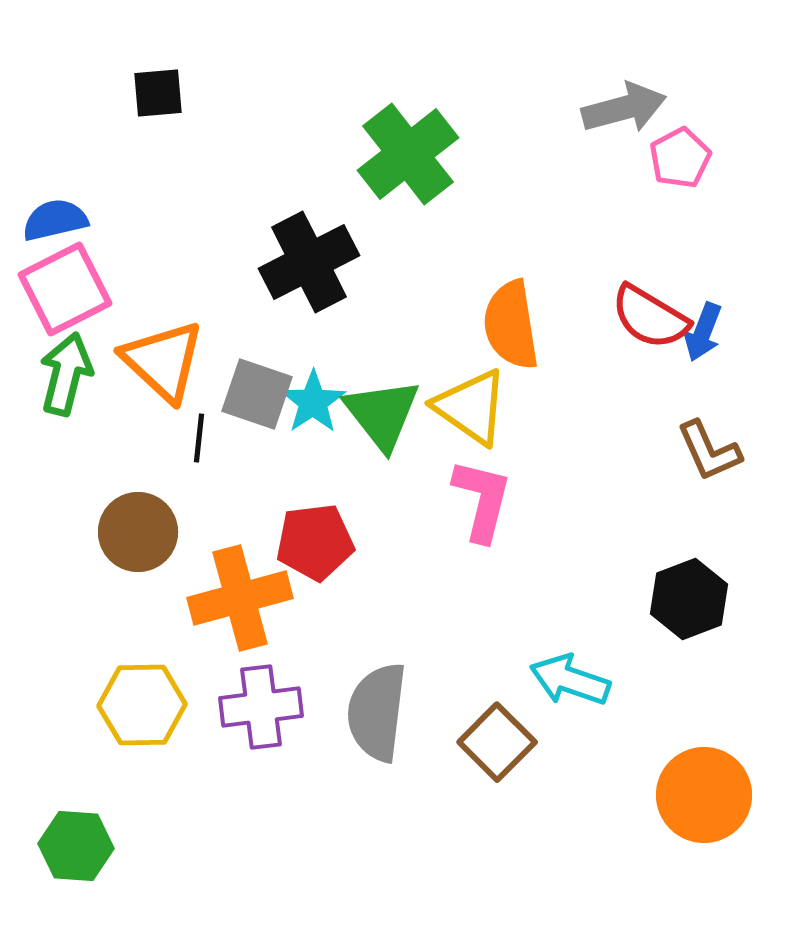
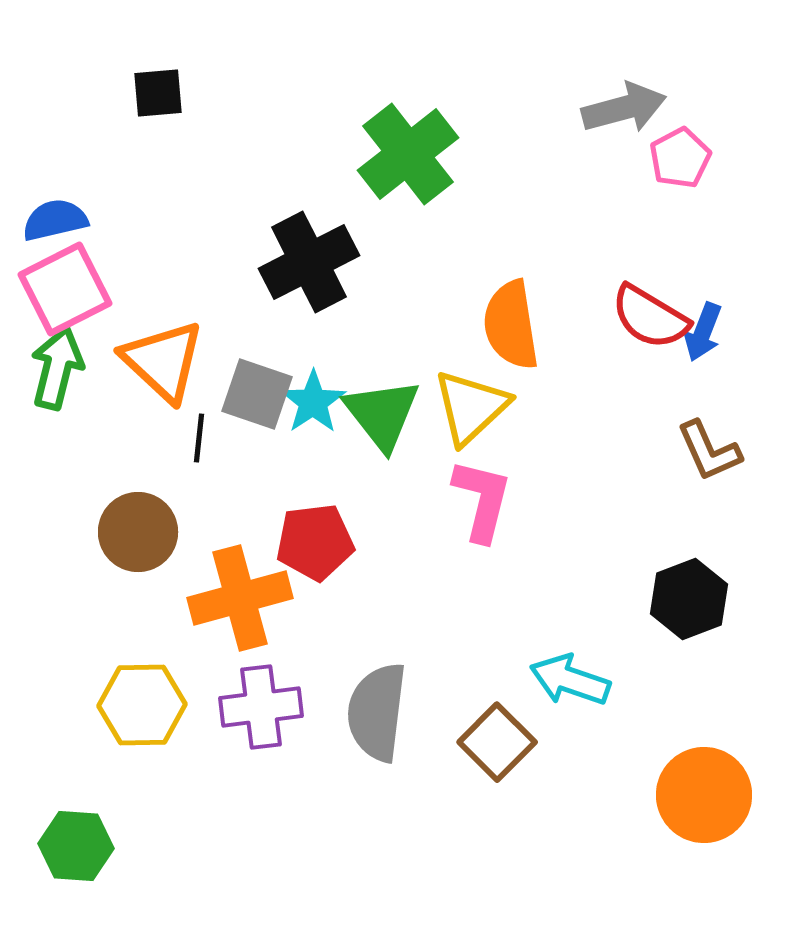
green arrow: moved 9 px left, 6 px up
yellow triangle: rotated 42 degrees clockwise
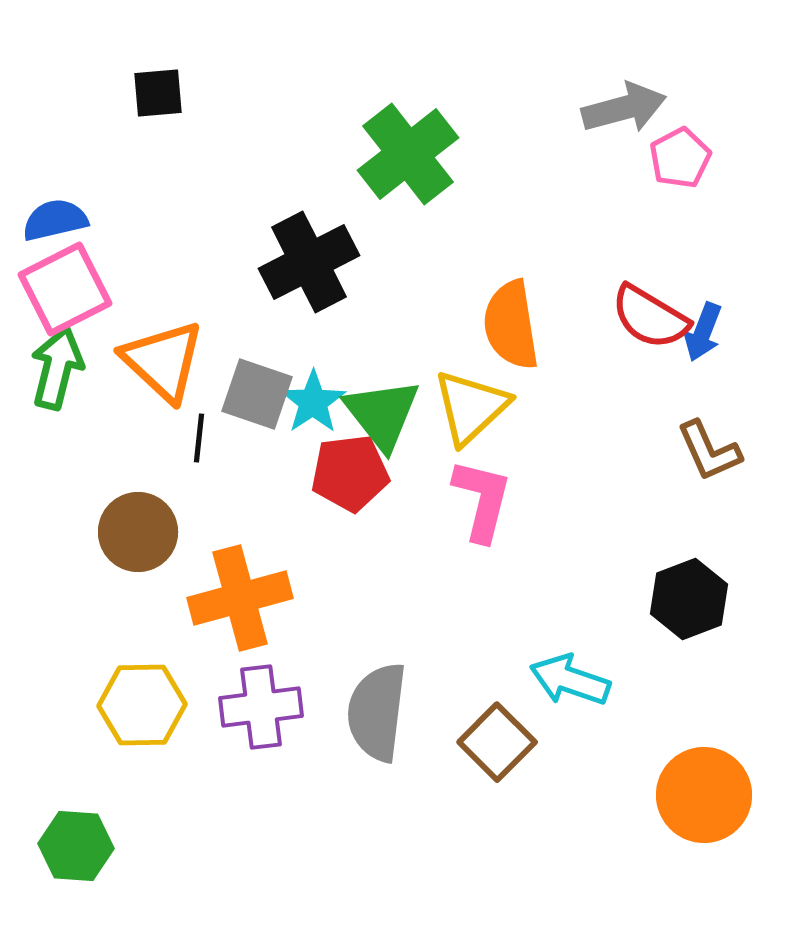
red pentagon: moved 35 px right, 69 px up
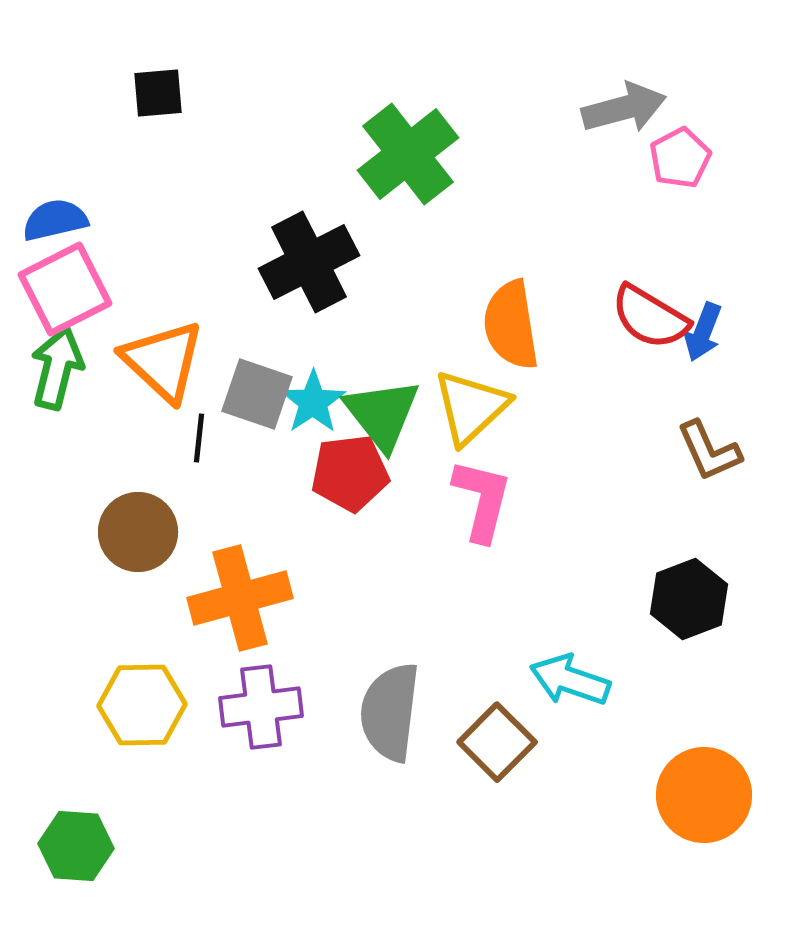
gray semicircle: moved 13 px right
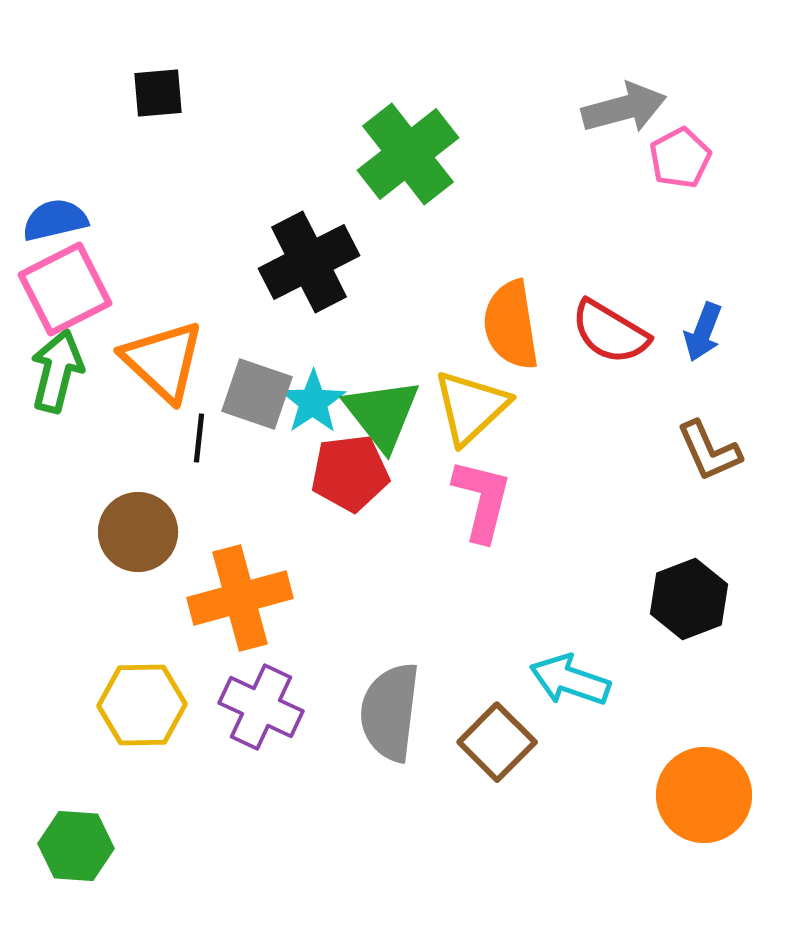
red semicircle: moved 40 px left, 15 px down
green arrow: moved 3 px down
purple cross: rotated 32 degrees clockwise
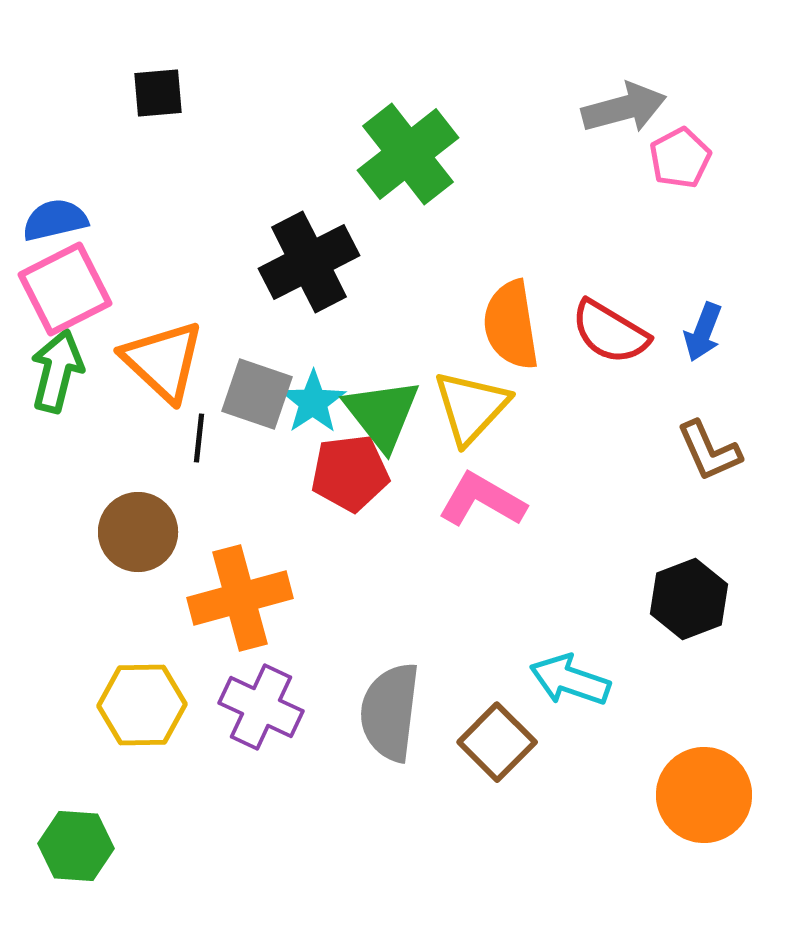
yellow triangle: rotated 4 degrees counterclockwise
pink L-shape: rotated 74 degrees counterclockwise
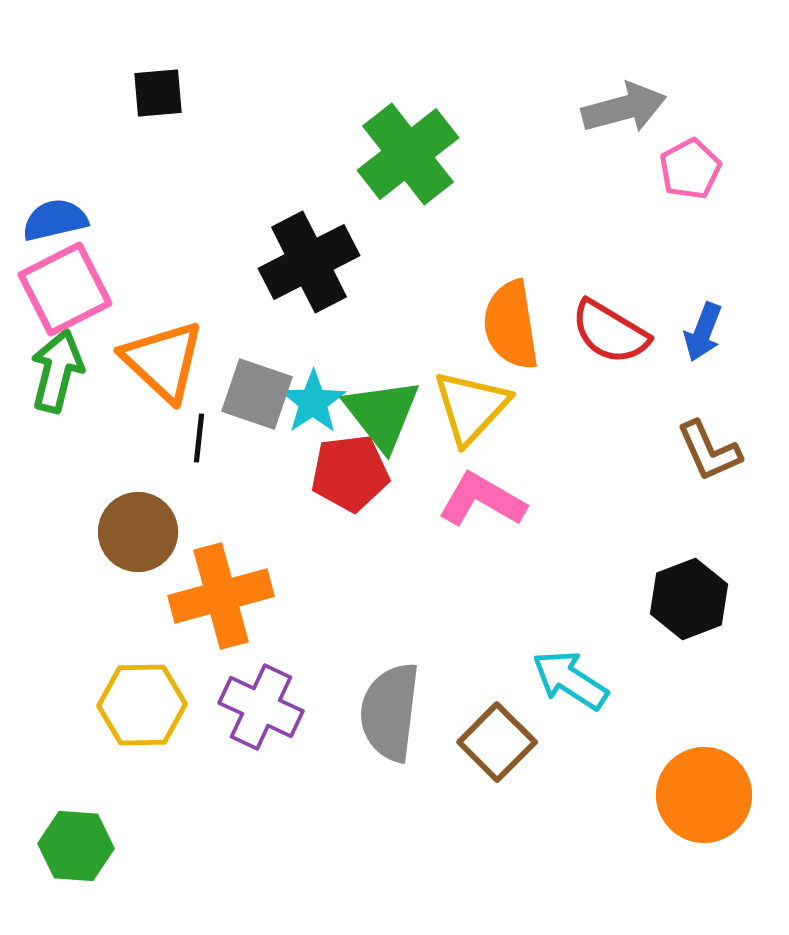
pink pentagon: moved 10 px right, 11 px down
orange cross: moved 19 px left, 2 px up
cyan arrow: rotated 14 degrees clockwise
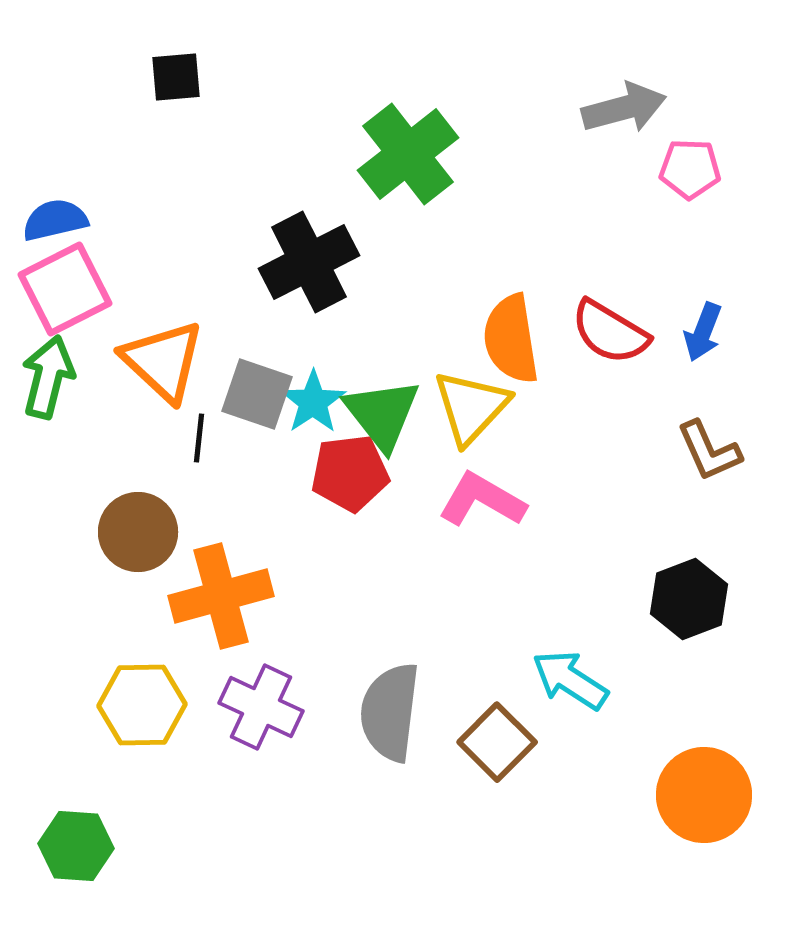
black square: moved 18 px right, 16 px up
pink pentagon: rotated 30 degrees clockwise
orange semicircle: moved 14 px down
green arrow: moved 9 px left, 6 px down
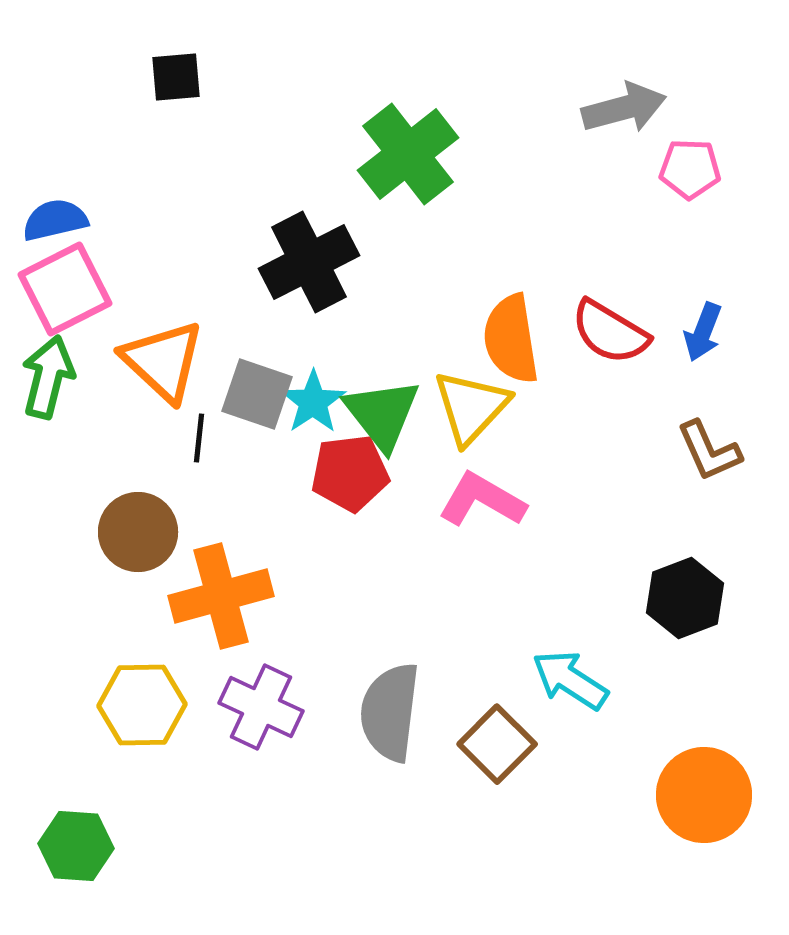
black hexagon: moved 4 px left, 1 px up
brown square: moved 2 px down
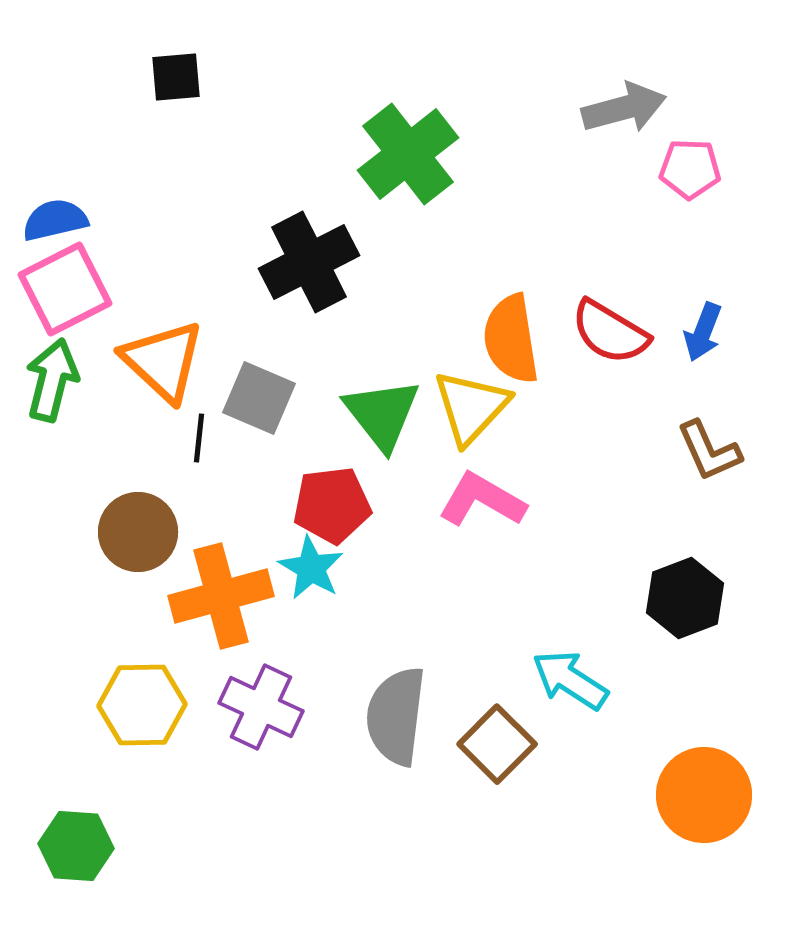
green arrow: moved 4 px right, 3 px down
gray square: moved 2 px right, 4 px down; rotated 4 degrees clockwise
cyan star: moved 2 px left, 166 px down; rotated 8 degrees counterclockwise
red pentagon: moved 18 px left, 32 px down
gray semicircle: moved 6 px right, 4 px down
